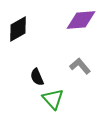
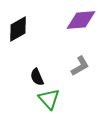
gray L-shape: rotated 100 degrees clockwise
green triangle: moved 4 px left
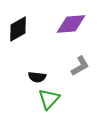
purple diamond: moved 10 px left, 4 px down
black semicircle: rotated 60 degrees counterclockwise
green triangle: rotated 25 degrees clockwise
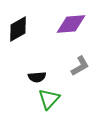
black semicircle: rotated 12 degrees counterclockwise
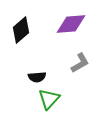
black diamond: moved 3 px right, 1 px down; rotated 12 degrees counterclockwise
gray L-shape: moved 3 px up
